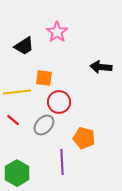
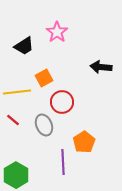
orange square: rotated 36 degrees counterclockwise
red circle: moved 3 px right
gray ellipse: rotated 65 degrees counterclockwise
orange pentagon: moved 4 px down; rotated 25 degrees clockwise
purple line: moved 1 px right
green hexagon: moved 1 px left, 2 px down
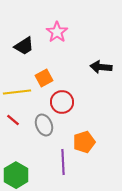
orange pentagon: rotated 15 degrees clockwise
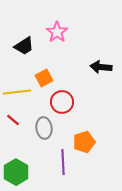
gray ellipse: moved 3 px down; rotated 15 degrees clockwise
green hexagon: moved 3 px up
